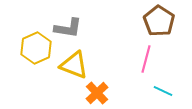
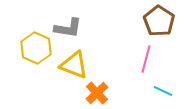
yellow hexagon: rotated 12 degrees counterclockwise
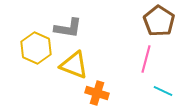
orange cross: rotated 30 degrees counterclockwise
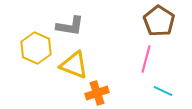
gray L-shape: moved 2 px right, 2 px up
orange cross: rotated 35 degrees counterclockwise
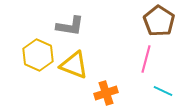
yellow hexagon: moved 2 px right, 7 px down
orange cross: moved 9 px right
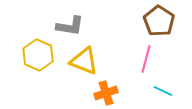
yellow triangle: moved 10 px right, 4 px up
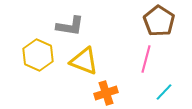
cyan line: moved 1 px right, 1 px down; rotated 72 degrees counterclockwise
